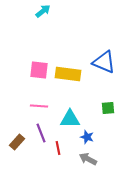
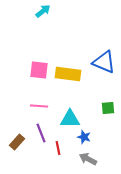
blue star: moved 3 px left
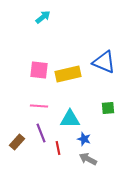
cyan arrow: moved 6 px down
yellow rectangle: rotated 20 degrees counterclockwise
blue star: moved 2 px down
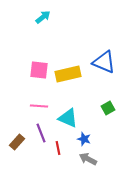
green square: rotated 24 degrees counterclockwise
cyan triangle: moved 2 px left, 1 px up; rotated 25 degrees clockwise
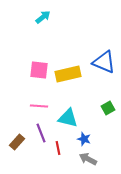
cyan triangle: rotated 10 degrees counterclockwise
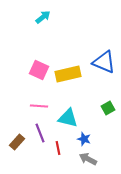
pink square: rotated 18 degrees clockwise
purple line: moved 1 px left
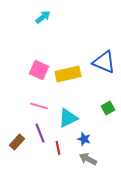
pink line: rotated 12 degrees clockwise
cyan triangle: rotated 40 degrees counterclockwise
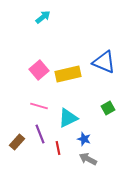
pink square: rotated 24 degrees clockwise
purple line: moved 1 px down
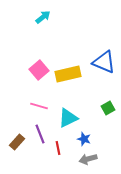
gray arrow: rotated 42 degrees counterclockwise
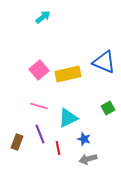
brown rectangle: rotated 21 degrees counterclockwise
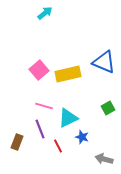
cyan arrow: moved 2 px right, 4 px up
pink line: moved 5 px right
purple line: moved 5 px up
blue star: moved 2 px left, 2 px up
red line: moved 2 px up; rotated 16 degrees counterclockwise
gray arrow: moved 16 px right; rotated 30 degrees clockwise
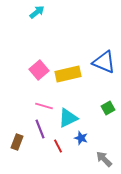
cyan arrow: moved 8 px left, 1 px up
blue star: moved 1 px left, 1 px down
gray arrow: rotated 30 degrees clockwise
